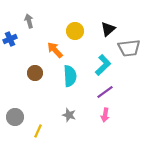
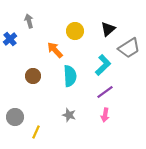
blue cross: rotated 16 degrees counterclockwise
gray trapezoid: rotated 25 degrees counterclockwise
brown circle: moved 2 px left, 3 px down
yellow line: moved 2 px left, 1 px down
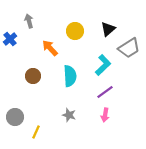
orange arrow: moved 5 px left, 2 px up
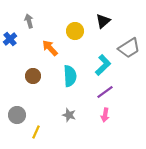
black triangle: moved 5 px left, 8 px up
gray circle: moved 2 px right, 2 px up
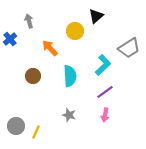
black triangle: moved 7 px left, 5 px up
gray circle: moved 1 px left, 11 px down
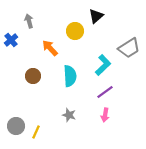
blue cross: moved 1 px right, 1 px down
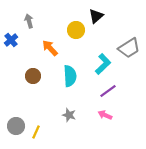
yellow circle: moved 1 px right, 1 px up
cyan L-shape: moved 1 px up
purple line: moved 3 px right, 1 px up
pink arrow: rotated 104 degrees clockwise
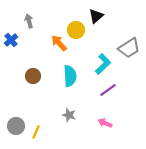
orange arrow: moved 9 px right, 5 px up
purple line: moved 1 px up
pink arrow: moved 8 px down
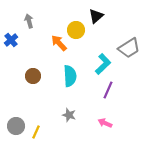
purple line: rotated 30 degrees counterclockwise
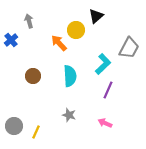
gray trapezoid: rotated 30 degrees counterclockwise
gray circle: moved 2 px left
